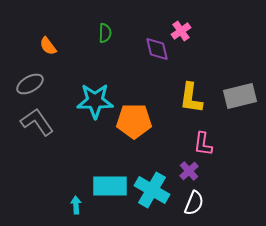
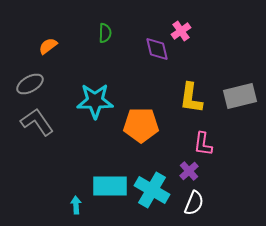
orange semicircle: rotated 90 degrees clockwise
orange pentagon: moved 7 px right, 4 px down
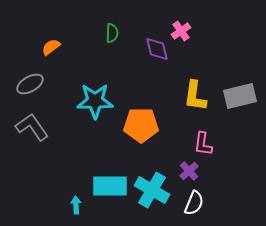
green semicircle: moved 7 px right
orange semicircle: moved 3 px right, 1 px down
yellow L-shape: moved 4 px right, 2 px up
gray L-shape: moved 5 px left, 5 px down
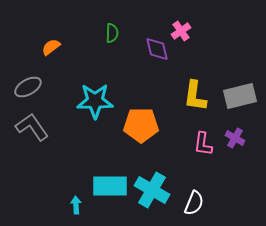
gray ellipse: moved 2 px left, 3 px down
purple cross: moved 46 px right, 33 px up; rotated 18 degrees counterclockwise
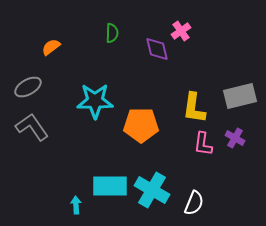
yellow L-shape: moved 1 px left, 12 px down
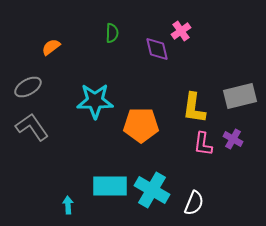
purple cross: moved 2 px left, 1 px down
cyan arrow: moved 8 px left
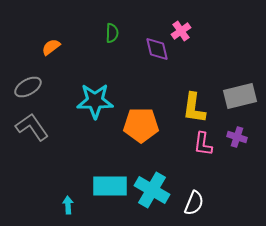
purple cross: moved 4 px right, 2 px up; rotated 12 degrees counterclockwise
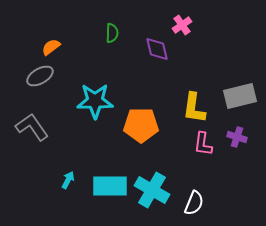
pink cross: moved 1 px right, 6 px up
gray ellipse: moved 12 px right, 11 px up
cyan arrow: moved 25 px up; rotated 30 degrees clockwise
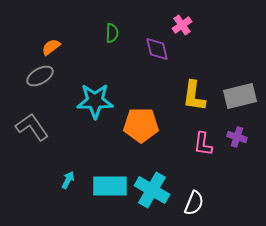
yellow L-shape: moved 12 px up
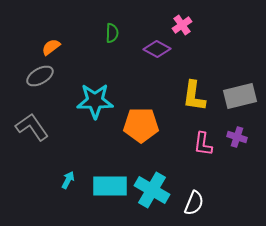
purple diamond: rotated 48 degrees counterclockwise
